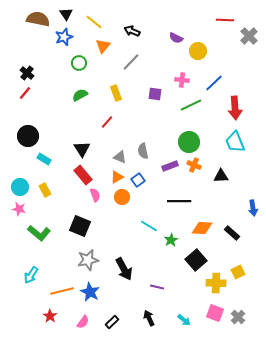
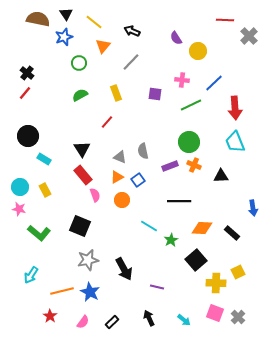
purple semicircle at (176, 38): rotated 32 degrees clockwise
orange circle at (122, 197): moved 3 px down
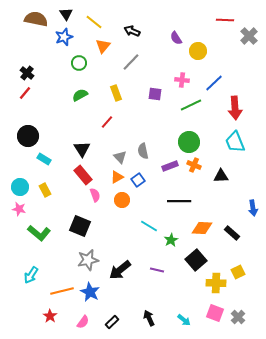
brown semicircle at (38, 19): moved 2 px left
gray triangle at (120, 157): rotated 24 degrees clockwise
black arrow at (124, 269): moved 4 px left, 1 px down; rotated 80 degrees clockwise
purple line at (157, 287): moved 17 px up
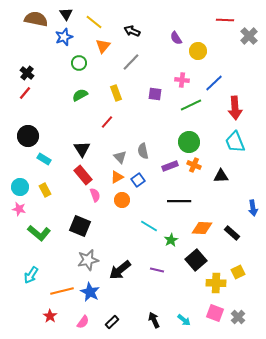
black arrow at (149, 318): moved 5 px right, 2 px down
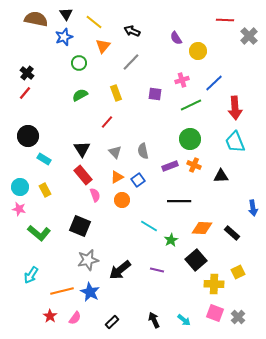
pink cross at (182, 80): rotated 24 degrees counterclockwise
green circle at (189, 142): moved 1 px right, 3 px up
gray triangle at (120, 157): moved 5 px left, 5 px up
yellow cross at (216, 283): moved 2 px left, 1 px down
pink semicircle at (83, 322): moved 8 px left, 4 px up
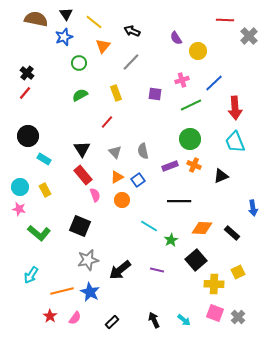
black triangle at (221, 176): rotated 21 degrees counterclockwise
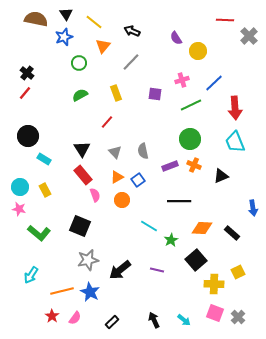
red star at (50, 316): moved 2 px right
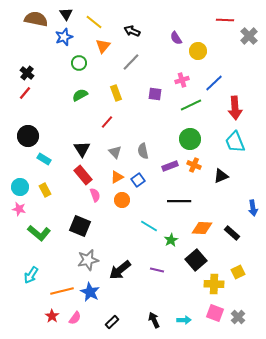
cyan arrow at (184, 320): rotated 40 degrees counterclockwise
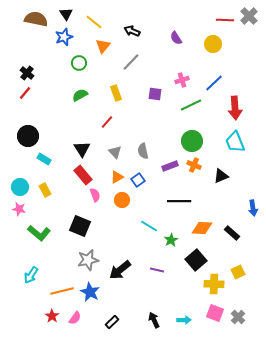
gray cross at (249, 36): moved 20 px up
yellow circle at (198, 51): moved 15 px right, 7 px up
green circle at (190, 139): moved 2 px right, 2 px down
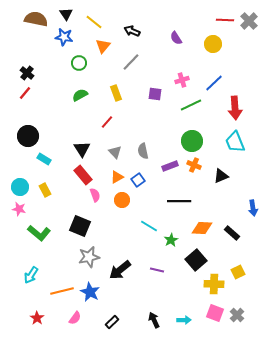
gray cross at (249, 16): moved 5 px down
blue star at (64, 37): rotated 30 degrees clockwise
gray star at (88, 260): moved 1 px right, 3 px up
red star at (52, 316): moved 15 px left, 2 px down
gray cross at (238, 317): moved 1 px left, 2 px up
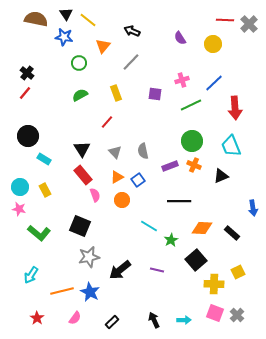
gray cross at (249, 21): moved 3 px down
yellow line at (94, 22): moved 6 px left, 2 px up
purple semicircle at (176, 38): moved 4 px right
cyan trapezoid at (235, 142): moved 4 px left, 4 px down
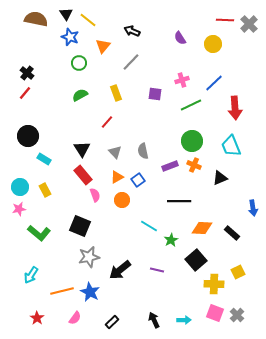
blue star at (64, 37): moved 6 px right; rotated 12 degrees clockwise
black triangle at (221, 176): moved 1 px left, 2 px down
pink star at (19, 209): rotated 24 degrees counterclockwise
